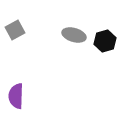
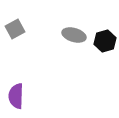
gray square: moved 1 px up
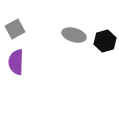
purple semicircle: moved 34 px up
